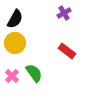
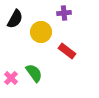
purple cross: rotated 24 degrees clockwise
yellow circle: moved 26 px right, 11 px up
pink cross: moved 1 px left, 2 px down
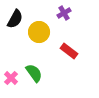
purple cross: rotated 24 degrees counterclockwise
yellow circle: moved 2 px left
red rectangle: moved 2 px right
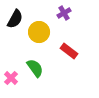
green semicircle: moved 1 px right, 5 px up
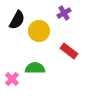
black semicircle: moved 2 px right, 1 px down
yellow circle: moved 1 px up
green semicircle: rotated 54 degrees counterclockwise
pink cross: moved 1 px right, 1 px down
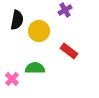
purple cross: moved 1 px right, 3 px up
black semicircle: rotated 18 degrees counterclockwise
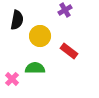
yellow circle: moved 1 px right, 5 px down
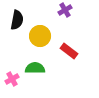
pink cross: rotated 16 degrees clockwise
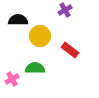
black semicircle: moved 1 px right; rotated 102 degrees counterclockwise
red rectangle: moved 1 px right, 1 px up
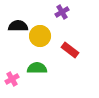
purple cross: moved 3 px left, 2 px down
black semicircle: moved 6 px down
green semicircle: moved 2 px right
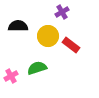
yellow circle: moved 8 px right
red rectangle: moved 1 px right, 5 px up
green semicircle: rotated 18 degrees counterclockwise
pink cross: moved 1 px left, 3 px up
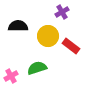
red rectangle: moved 1 px down
